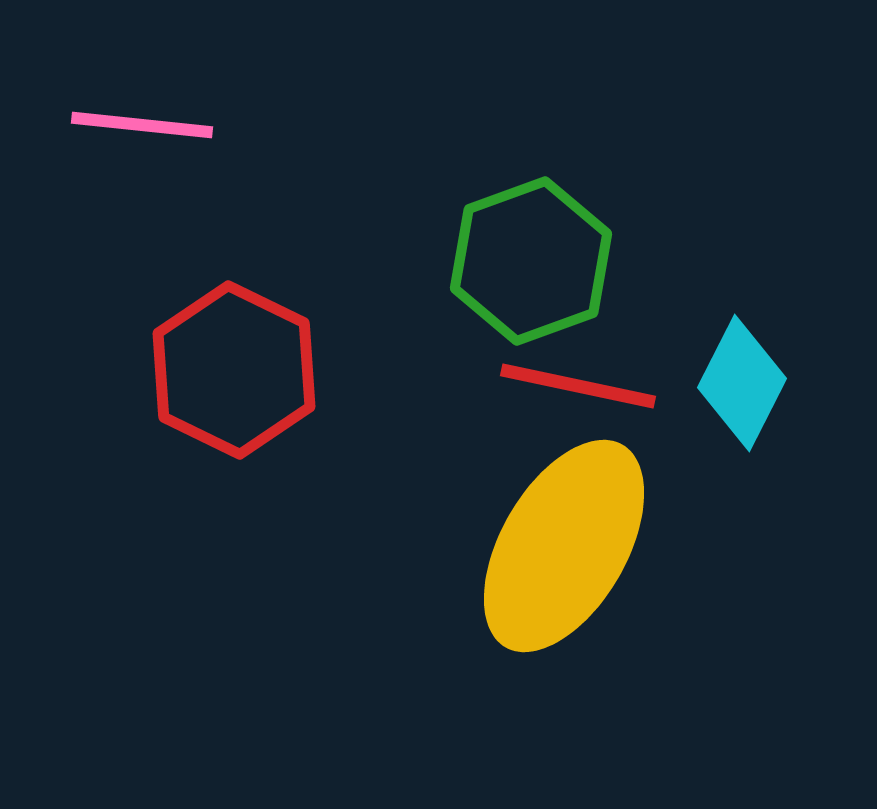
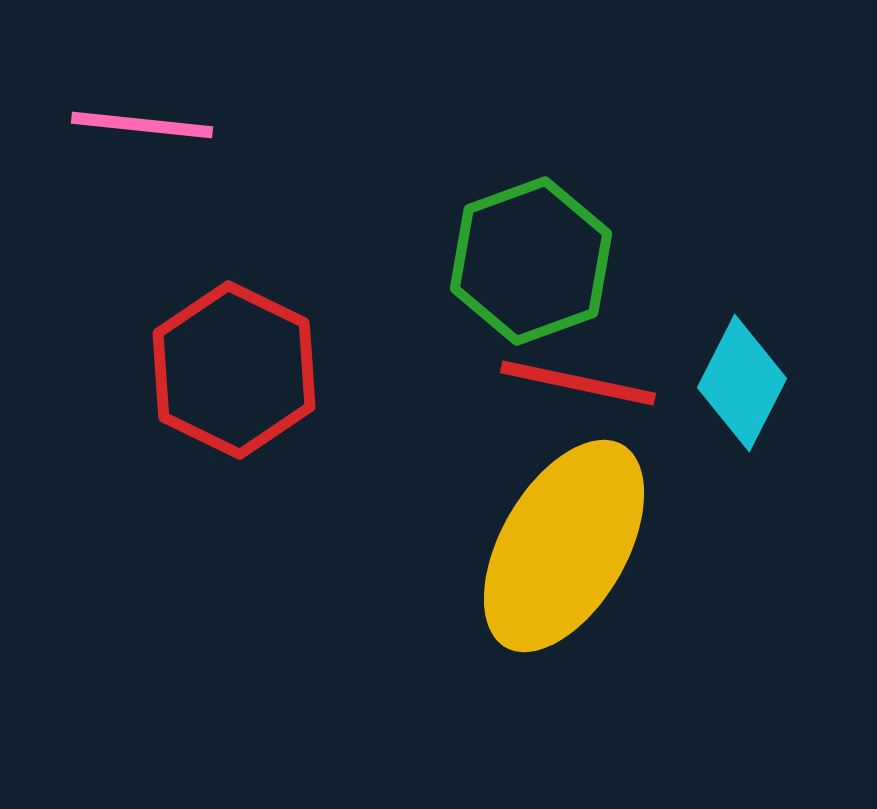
red line: moved 3 px up
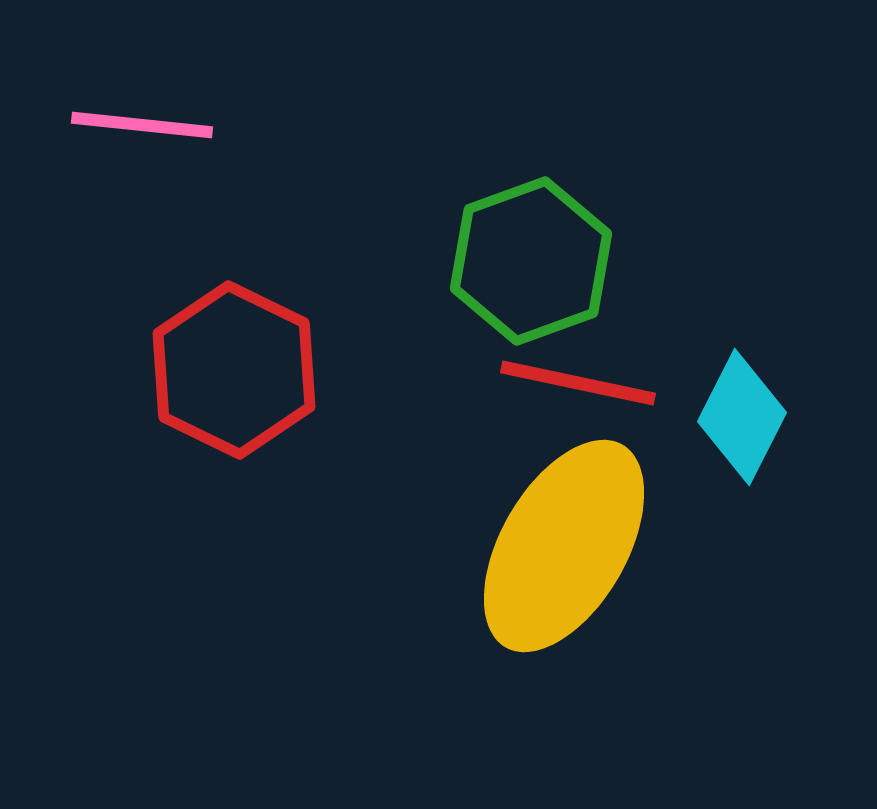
cyan diamond: moved 34 px down
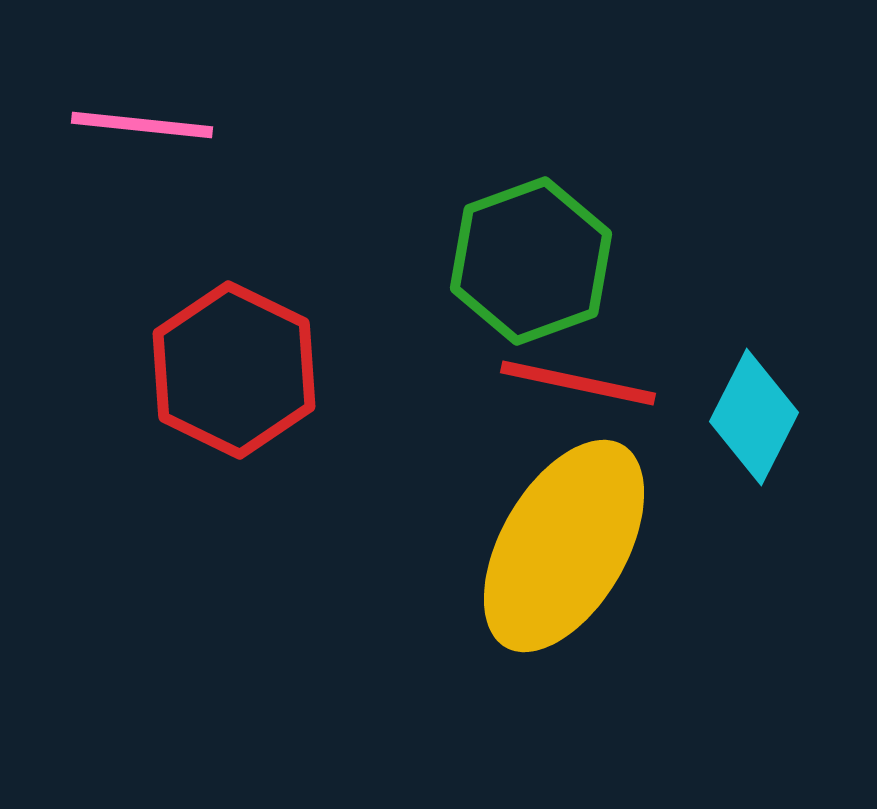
cyan diamond: moved 12 px right
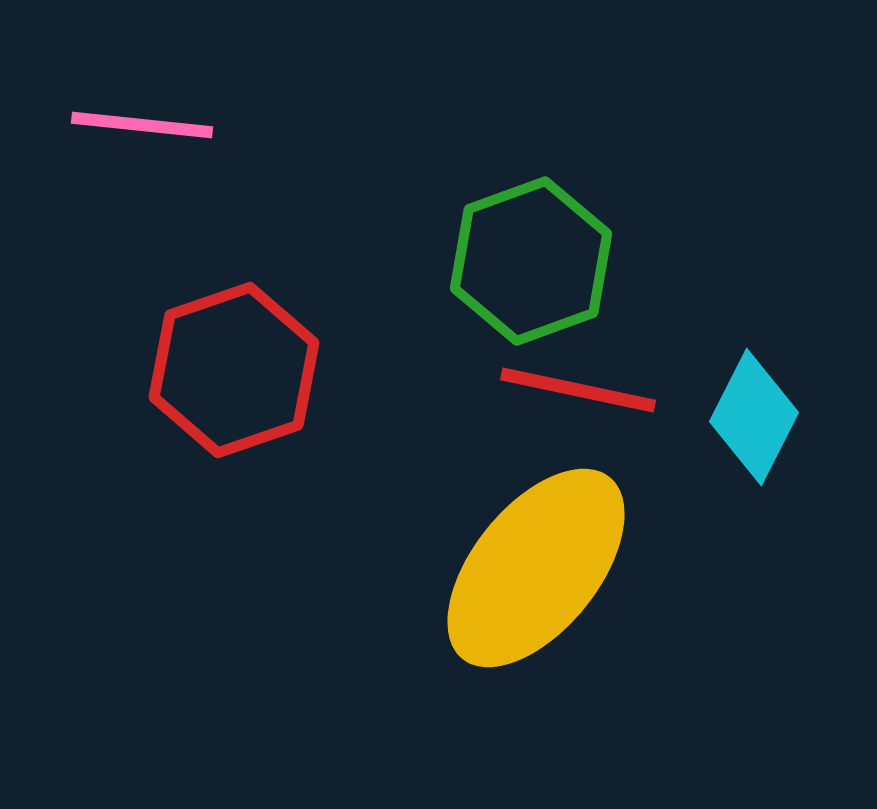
red hexagon: rotated 15 degrees clockwise
red line: moved 7 px down
yellow ellipse: moved 28 px left, 22 px down; rotated 9 degrees clockwise
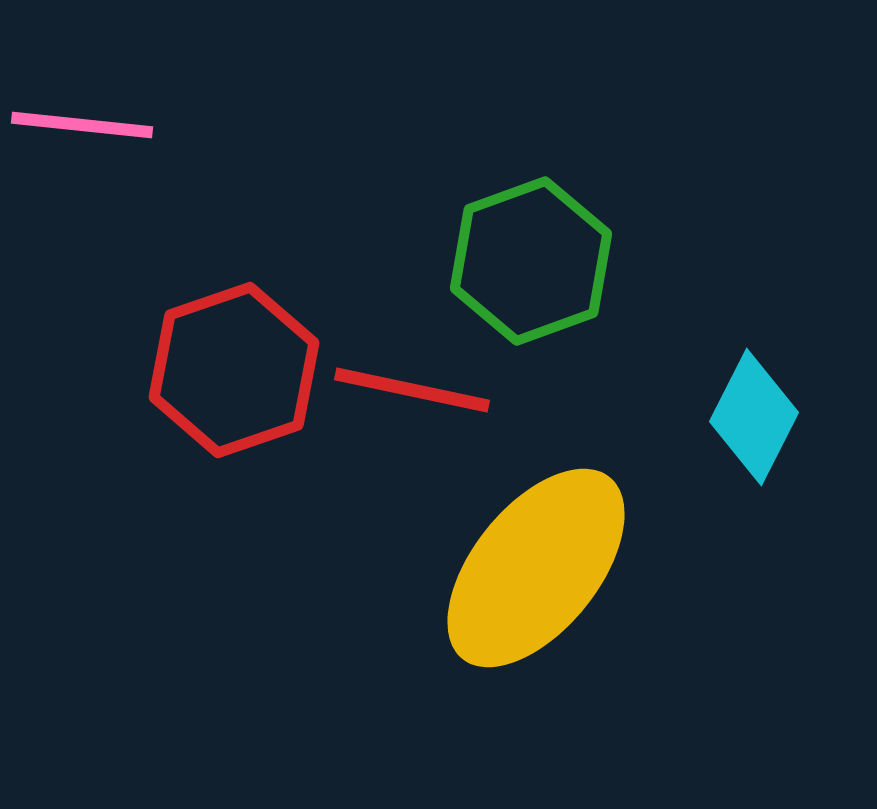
pink line: moved 60 px left
red line: moved 166 px left
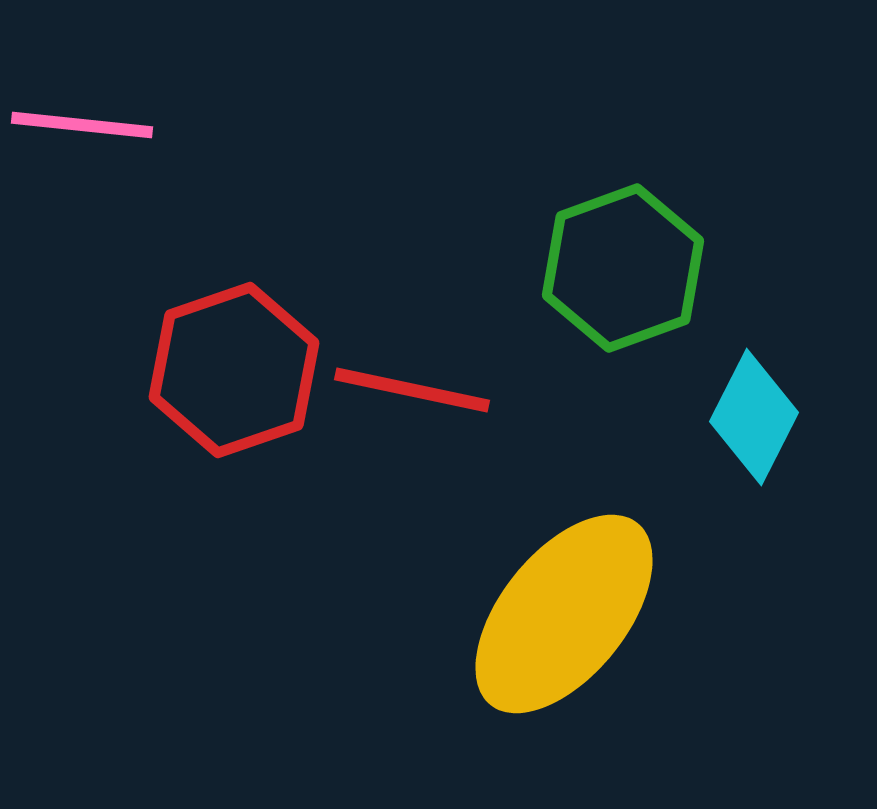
green hexagon: moved 92 px right, 7 px down
yellow ellipse: moved 28 px right, 46 px down
